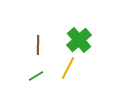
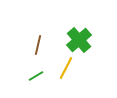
brown line: rotated 12 degrees clockwise
yellow line: moved 2 px left
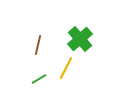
green cross: moved 1 px right, 1 px up
green line: moved 3 px right, 3 px down
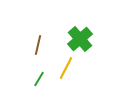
green line: rotated 28 degrees counterclockwise
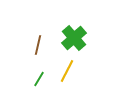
green cross: moved 6 px left, 1 px up
yellow line: moved 1 px right, 3 px down
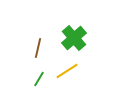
brown line: moved 3 px down
yellow line: rotated 30 degrees clockwise
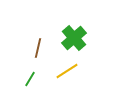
green line: moved 9 px left
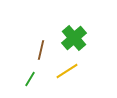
brown line: moved 3 px right, 2 px down
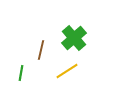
green line: moved 9 px left, 6 px up; rotated 21 degrees counterclockwise
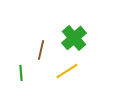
green line: rotated 14 degrees counterclockwise
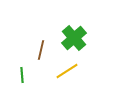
green line: moved 1 px right, 2 px down
